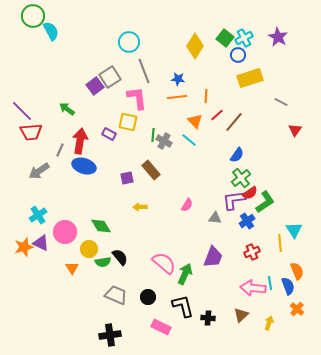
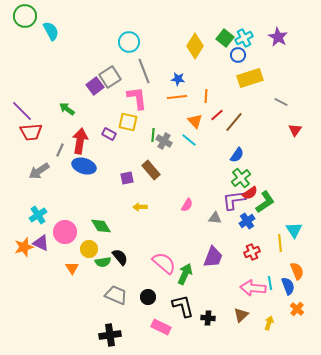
green circle at (33, 16): moved 8 px left
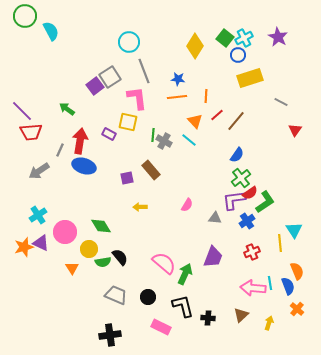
brown line at (234, 122): moved 2 px right, 1 px up
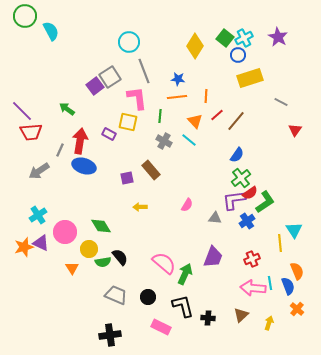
green line at (153, 135): moved 7 px right, 19 px up
red cross at (252, 252): moved 7 px down
